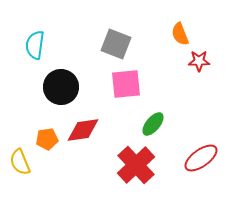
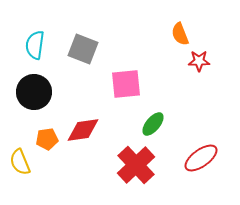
gray square: moved 33 px left, 5 px down
black circle: moved 27 px left, 5 px down
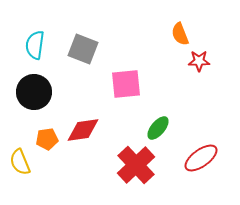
green ellipse: moved 5 px right, 4 px down
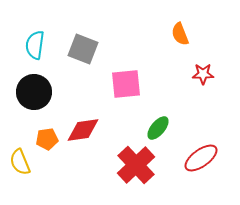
red star: moved 4 px right, 13 px down
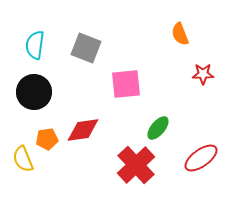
gray square: moved 3 px right, 1 px up
yellow semicircle: moved 3 px right, 3 px up
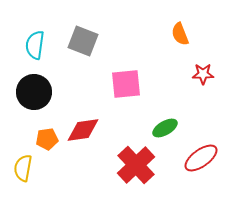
gray square: moved 3 px left, 7 px up
green ellipse: moved 7 px right; rotated 20 degrees clockwise
yellow semicircle: moved 9 px down; rotated 32 degrees clockwise
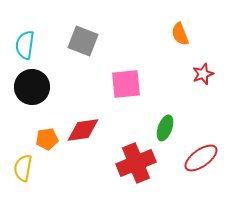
cyan semicircle: moved 10 px left
red star: rotated 20 degrees counterclockwise
black circle: moved 2 px left, 5 px up
green ellipse: rotated 40 degrees counterclockwise
red cross: moved 2 px up; rotated 21 degrees clockwise
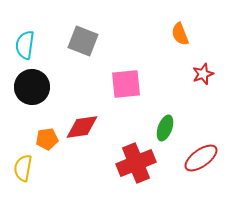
red diamond: moved 1 px left, 3 px up
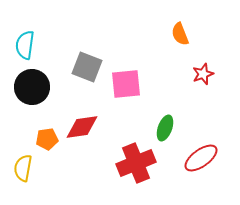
gray square: moved 4 px right, 26 px down
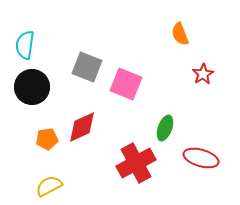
red star: rotated 10 degrees counterclockwise
pink square: rotated 28 degrees clockwise
red diamond: rotated 16 degrees counterclockwise
red ellipse: rotated 52 degrees clockwise
red cross: rotated 6 degrees counterclockwise
yellow semicircle: moved 26 px right, 18 px down; rotated 52 degrees clockwise
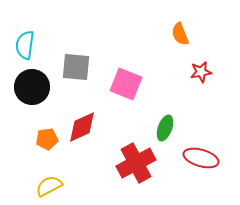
gray square: moved 11 px left; rotated 16 degrees counterclockwise
red star: moved 2 px left, 2 px up; rotated 20 degrees clockwise
